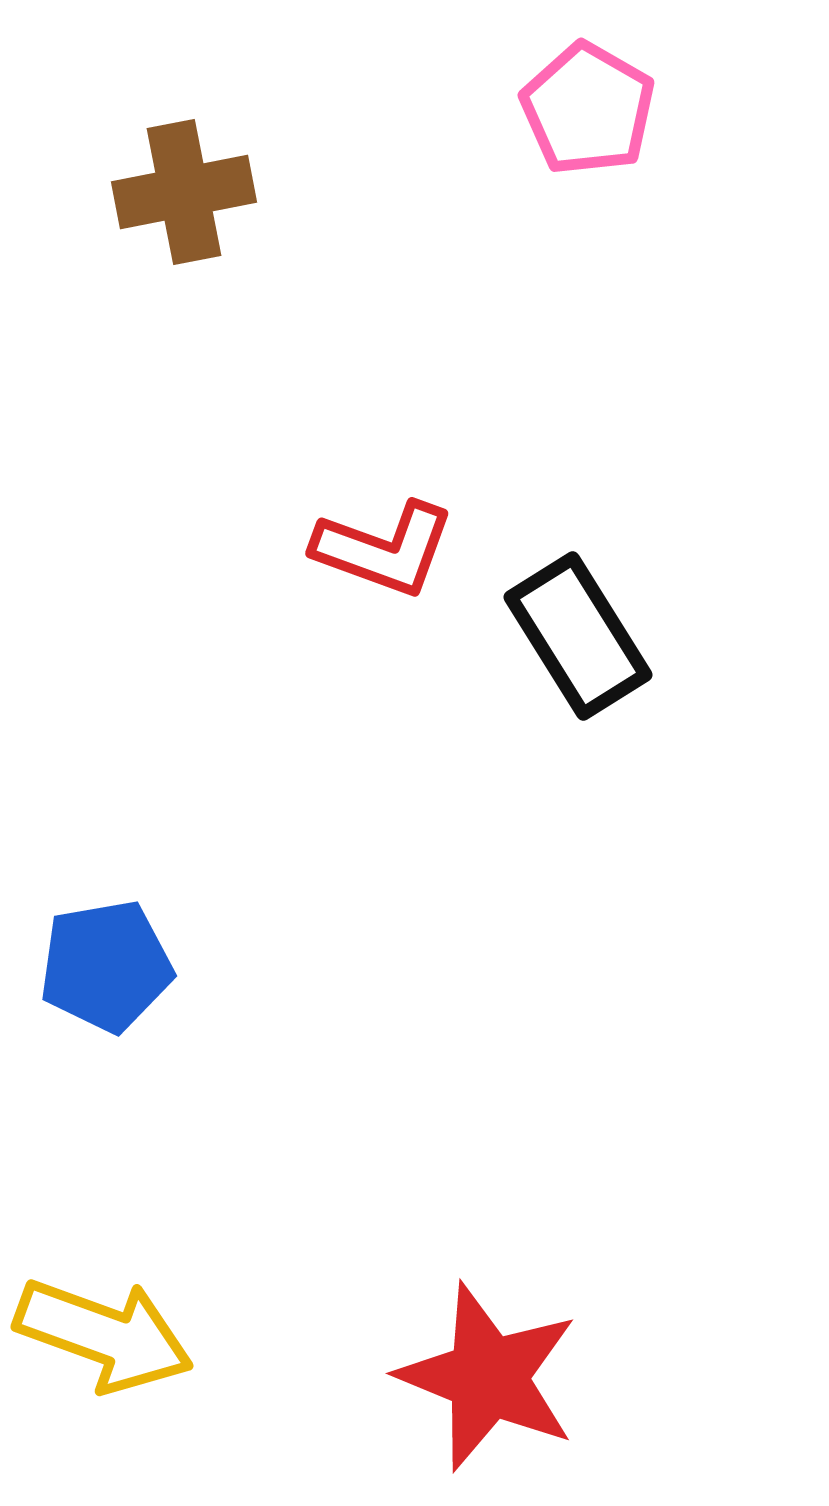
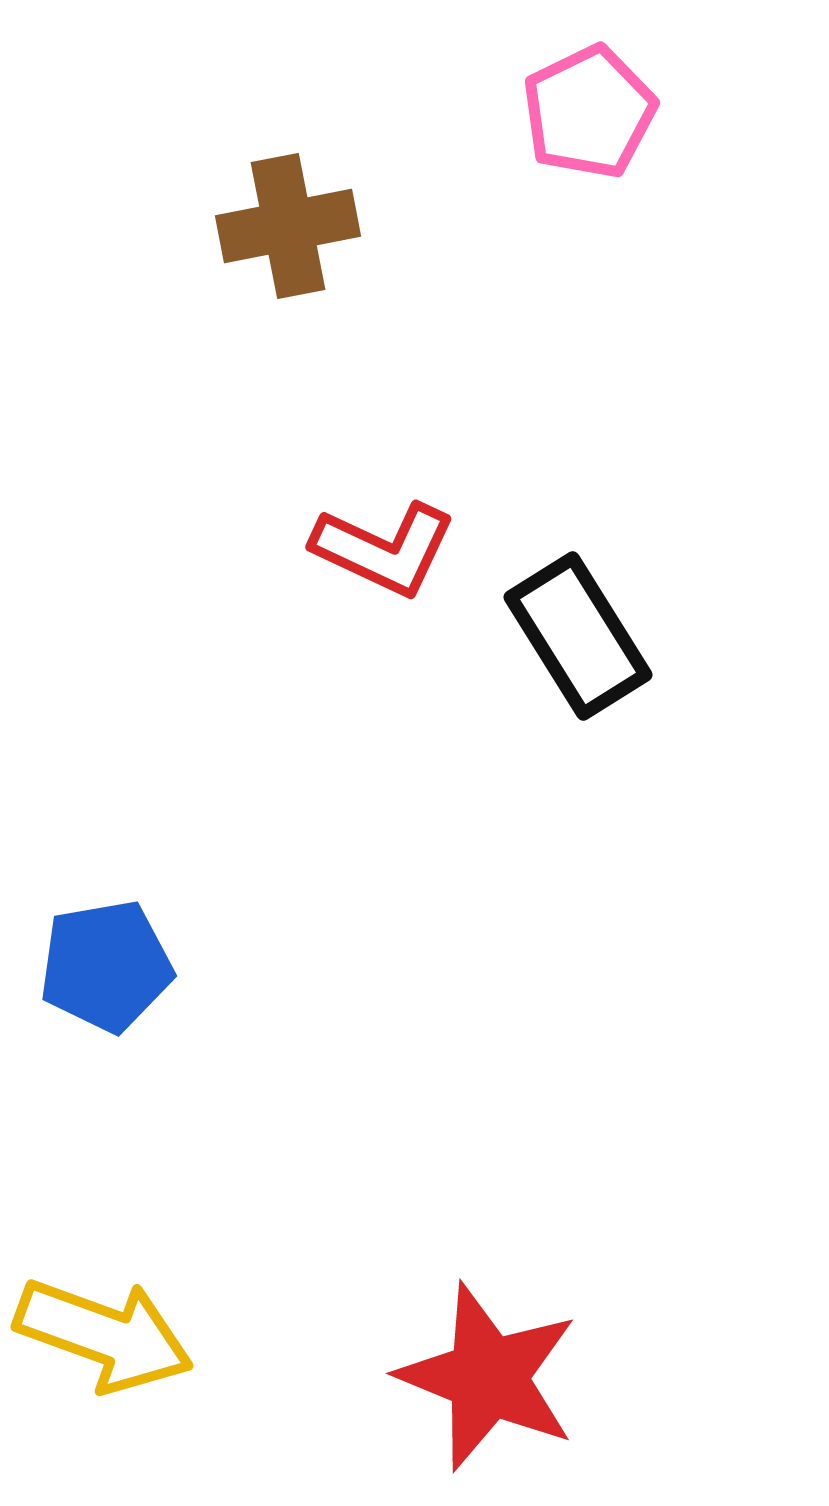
pink pentagon: moved 1 px right, 3 px down; rotated 16 degrees clockwise
brown cross: moved 104 px right, 34 px down
red L-shape: rotated 5 degrees clockwise
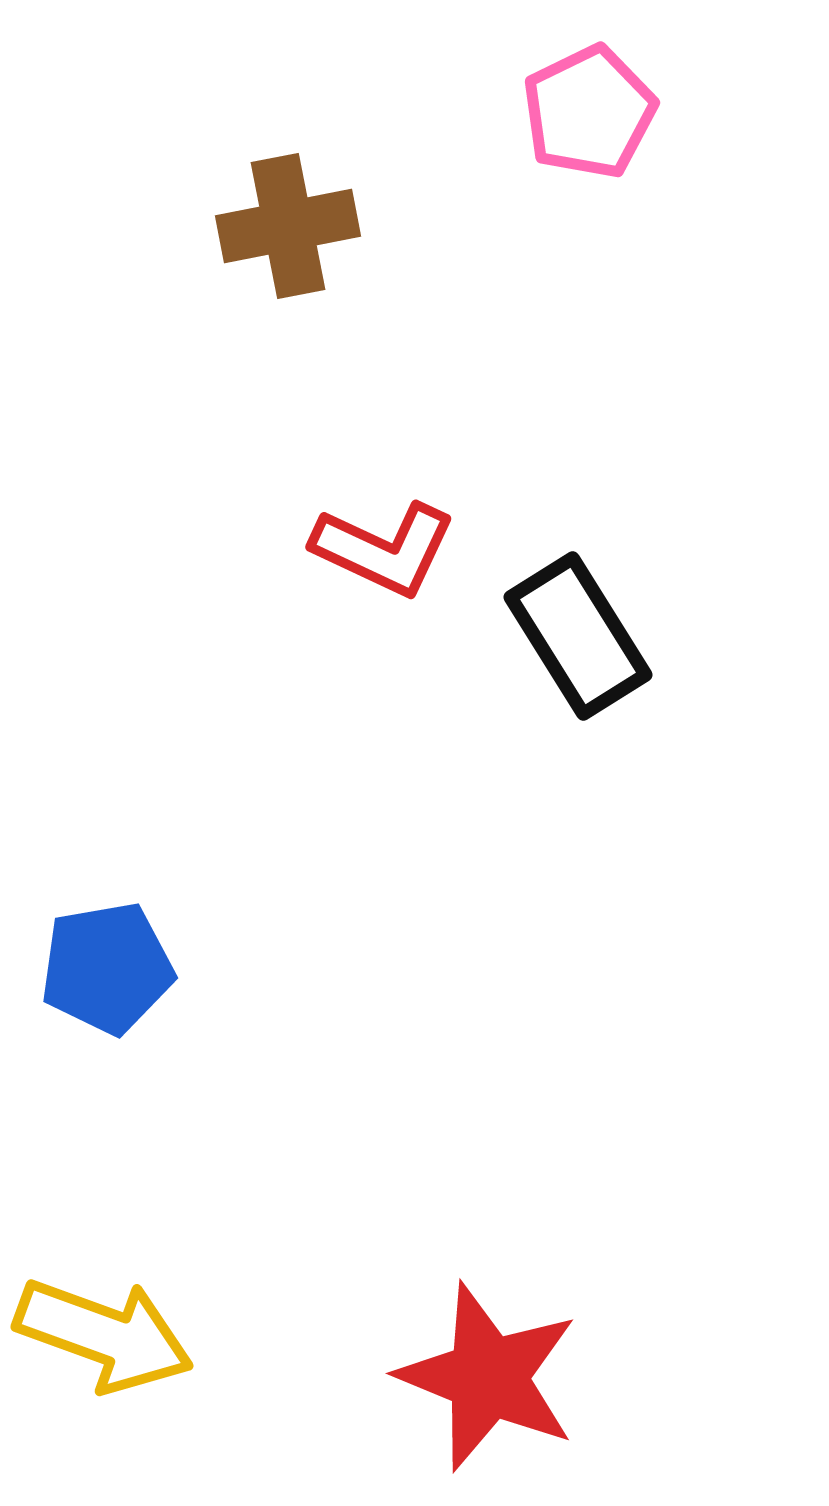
blue pentagon: moved 1 px right, 2 px down
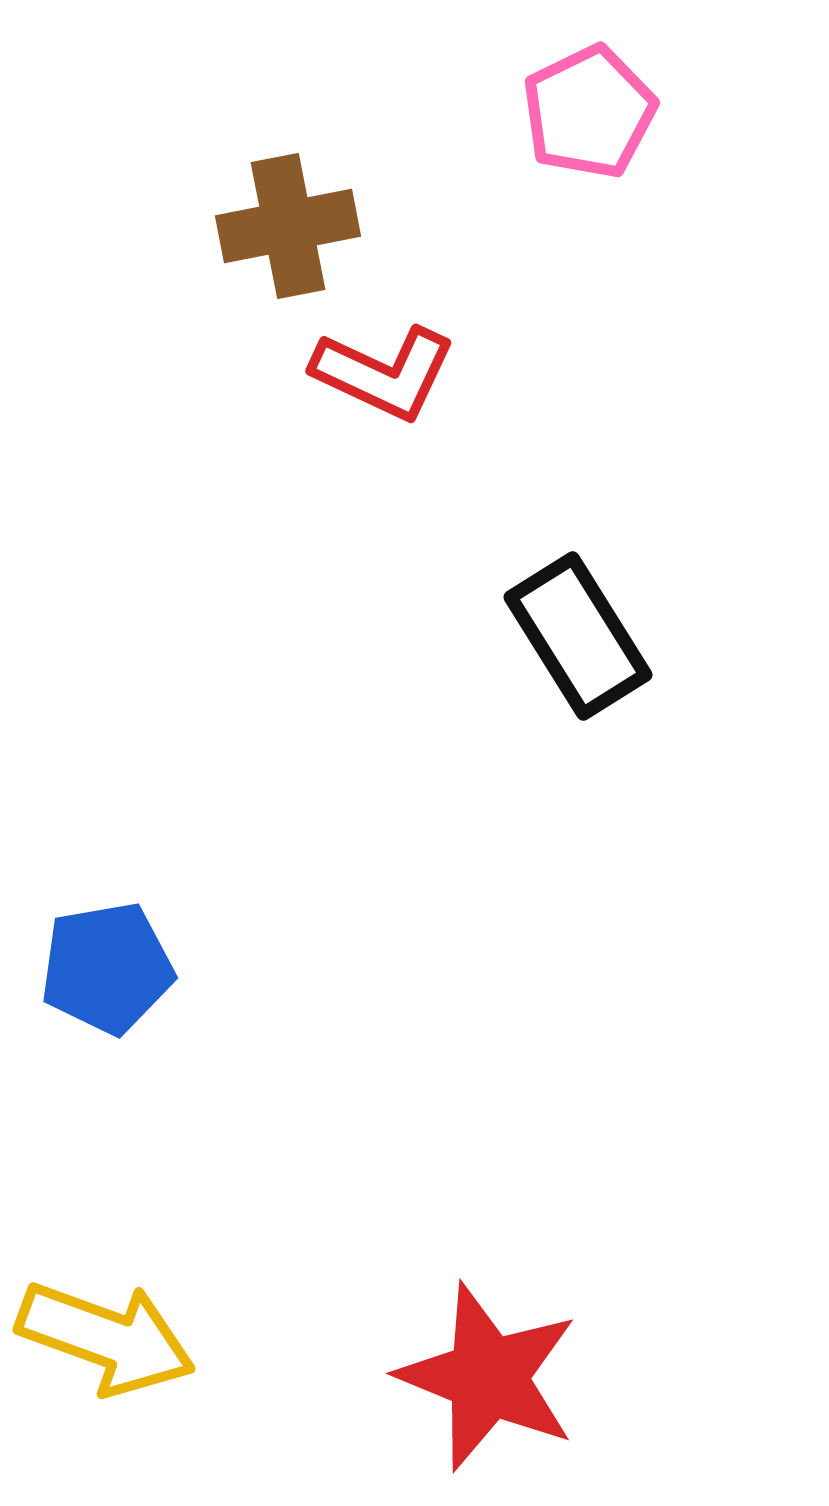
red L-shape: moved 176 px up
yellow arrow: moved 2 px right, 3 px down
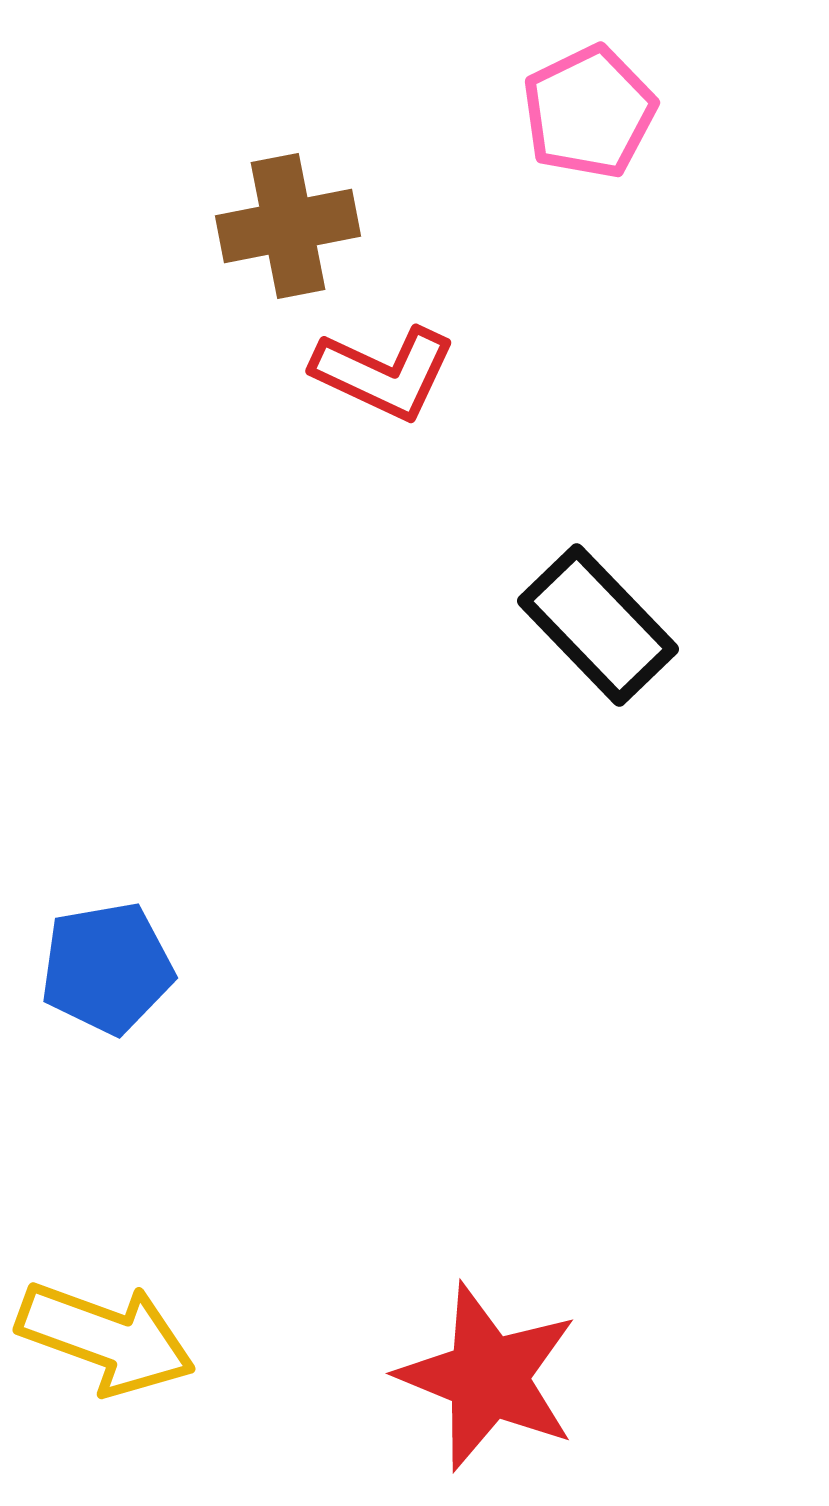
black rectangle: moved 20 px right, 11 px up; rotated 12 degrees counterclockwise
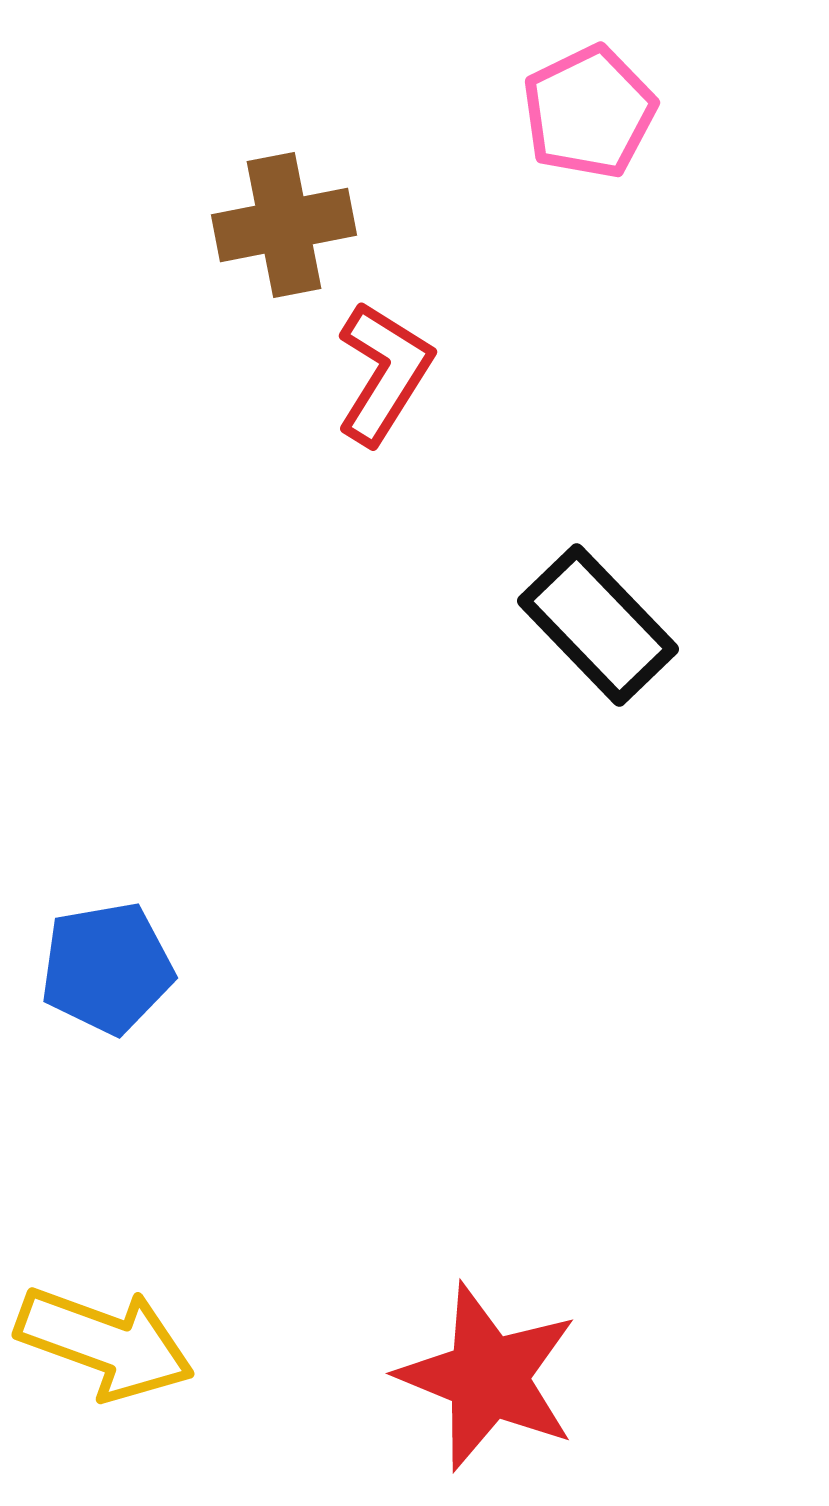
brown cross: moved 4 px left, 1 px up
red L-shape: rotated 83 degrees counterclockwise
yellow arrow: moved 1 px left, 5 px down
